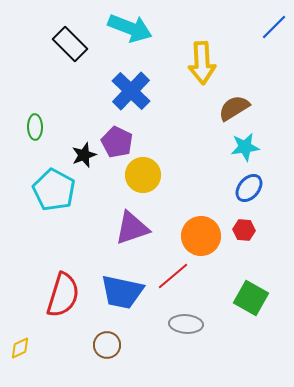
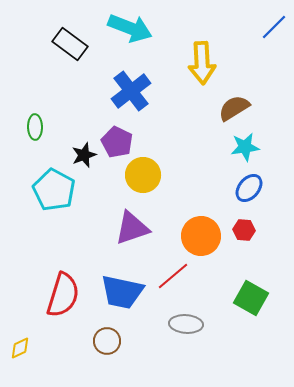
black rectangle: rotated 8 degrees counterclockwise
blue cross: rotated 9 degrees clockwise
brown circle: moved 4 px up
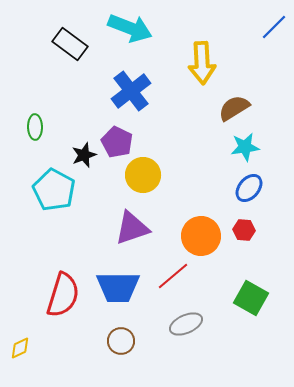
blue trapezoid: moved 4 px left, 5 px up; rotated 12 degrees counterclockwise
gray ellipse: rotated 28 degrees counterclockwise
brown circle: moved 14 px right
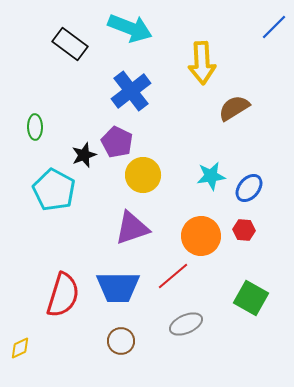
cyan star: moved 34 px left, 29 px down
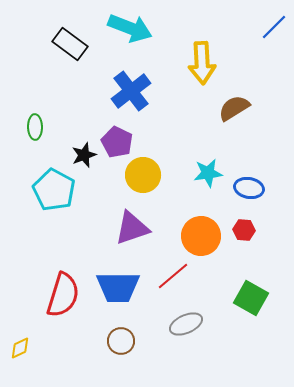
cyan star: moved 3 px left, 3 px up
blue ellipse: rotated 60 degrees clockwise
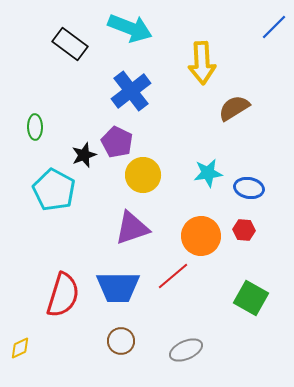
gray ellipse: moved 26 px down
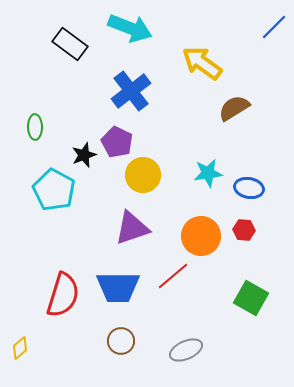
yellow arrow: rotated 129 degrees clockwise
yellow diamond: rotated 15 degrees counterclockwise
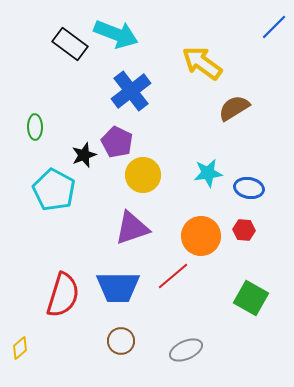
cyan arrow: moved 14 px left, 6 px down
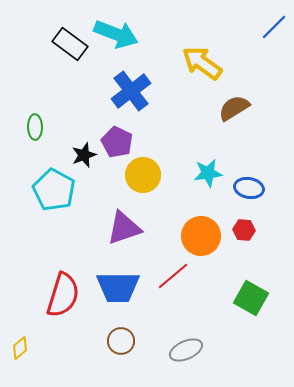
purple triangle: moved 8 px left
